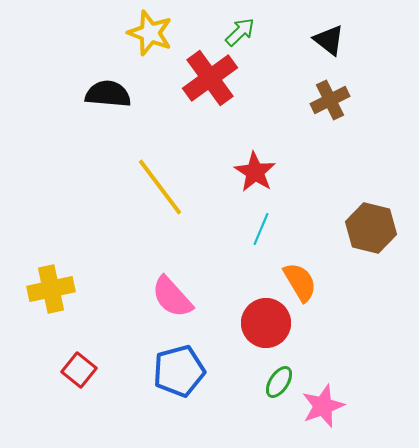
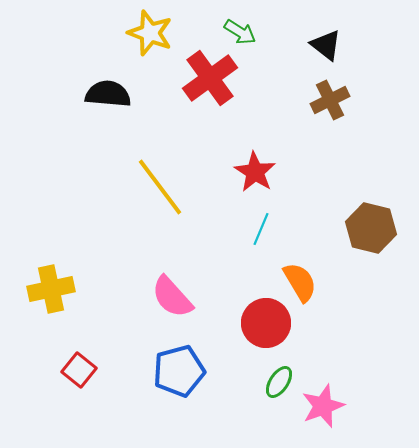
green arrow: rotated 76 degrees clockwise
black triangle: moved 3 px left, 5 px down
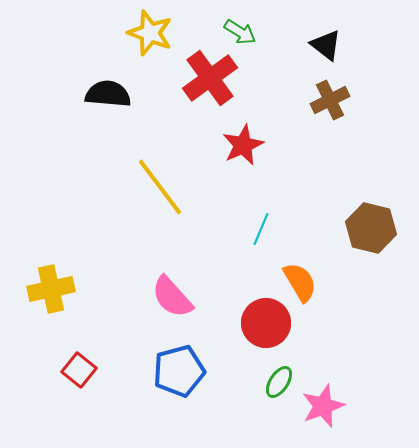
red star: moved 12 px left, 27 px up; rotated 15 degrees clockwise
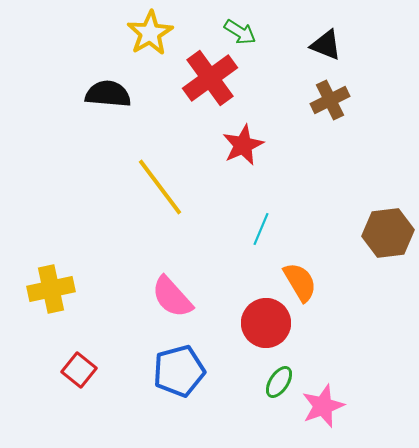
yellow star: rotated 21 degrees clockwise
black triangle: rotated 16 degrees counterclockwise
brown hexagon: moved 17 px right, 5 px down; rotated 21 degrees counterclockwise
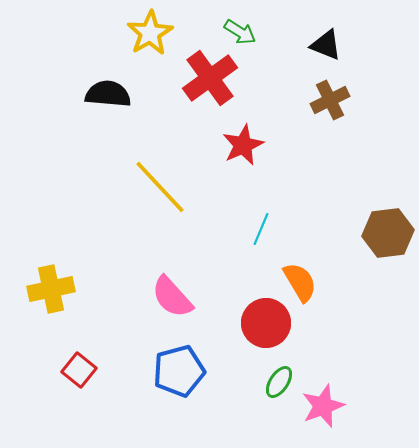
yellow line: rotated 6 degrees counterclockwise
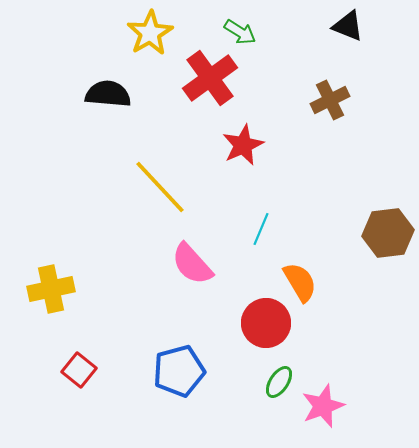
black triangle: moved 22 px right, 19 px up
pink semicircle: moved 20 px right, 33 px up
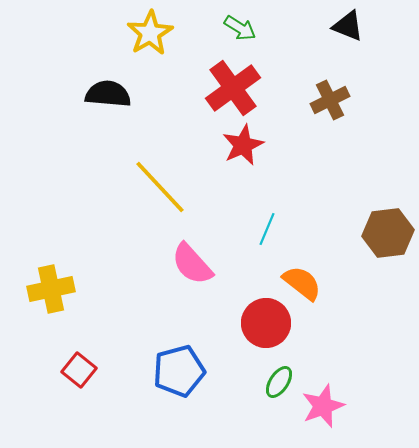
green arrow: moved 4 px up
red cross: moved 23 px right, 10 px down
cyan line: moved 6 px right
orange semicircle: moved 2 px right, 1 px down; rotated 21 degrees counterclockwise
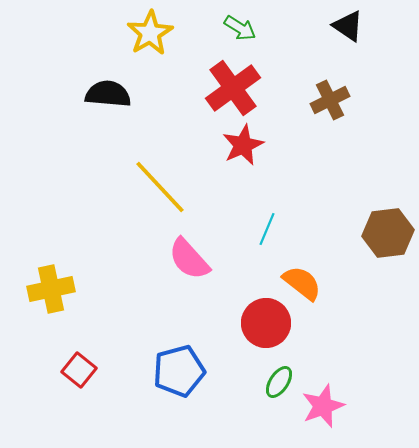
black triangle: rotated 12 degrees clockwise
pink semicircle: moved 3 px left, 5 px up
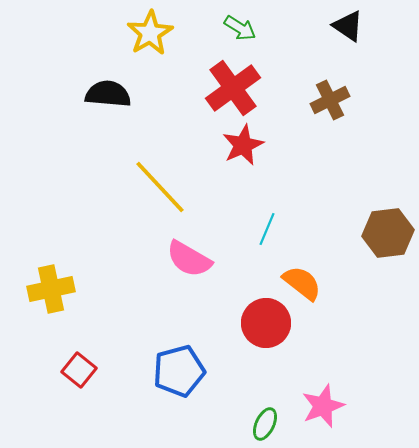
pink semicircle: rotated 18 degrees counterclockwise
green ellipse: moved 14 px left, 42 px down; rotated 8 degrees counterclockwise
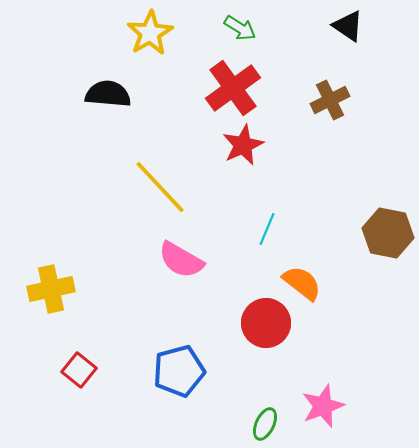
brown hexagon: rotated 18 degrees clockwise
pink semicircle: moved 8 px left, 1 px down
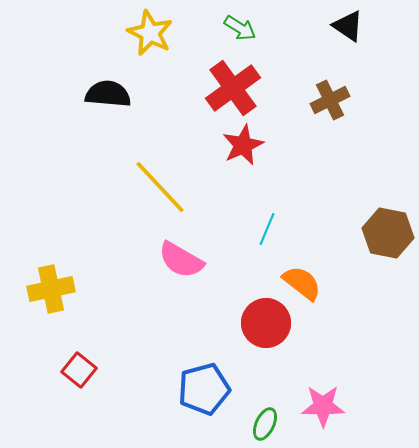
yellow star: rotated 15 degrees counterclockwise
blue pentagon: moved 25 px right, 18 px down
pink star: rotated 21 degrees clockwise
